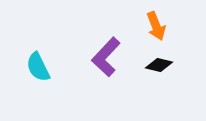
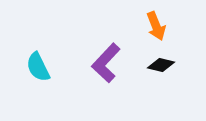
purple L-shape: moved 6 px down
black diamond: moved 2 px right
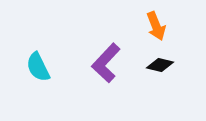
black diamond: moved 1 px left
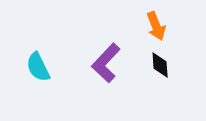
black diamond: rotated 72 degrees clockwise
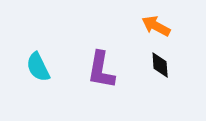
orange arrow: rotated 140 degrees clockwise
purple L-shape: moved 5 px left, 7 px down; rotated 33 degrees counterclockwise
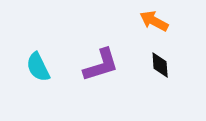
orange arrow: moved 2 px left, 5 px up
purple L-shape: moved 5 px up; rotated 117 degrees counterclockwise
